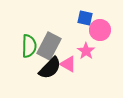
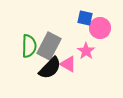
pink circle: moved 2 px up
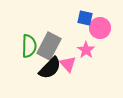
pink star: moved 1 px up
pink triangle: rotated 18 degrees clockwise
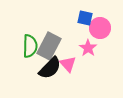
green semicircle: moved 1 px right
pink star: moved 2 px right, 2 px up
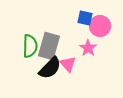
pink circle: moved 2 px up
gray rectangle: rotated 12 degrees counterclockwise
